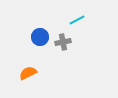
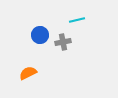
cyan line: rotated 14 degrees clockwise
blue circle: moved 2 px up
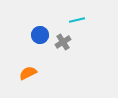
gray cross: rotated 21 degrees counterclockwise
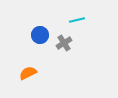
gray cross: moved 1 px right, 1 px down
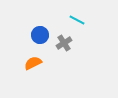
cyan line: rotated 42 degrees clockwise
orange semicircle: moved 5 px right, 10 px up
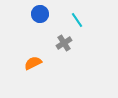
cyan line: rotated 28 degrees clockwise
blue circle: moved 21 px up
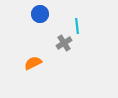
cyan line: moved 6 px down; rotated 28 degrees clockwise
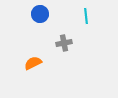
cyan line: moved 9 px right, 10 px up
gray cross: rotated 21 degrees clockwise
